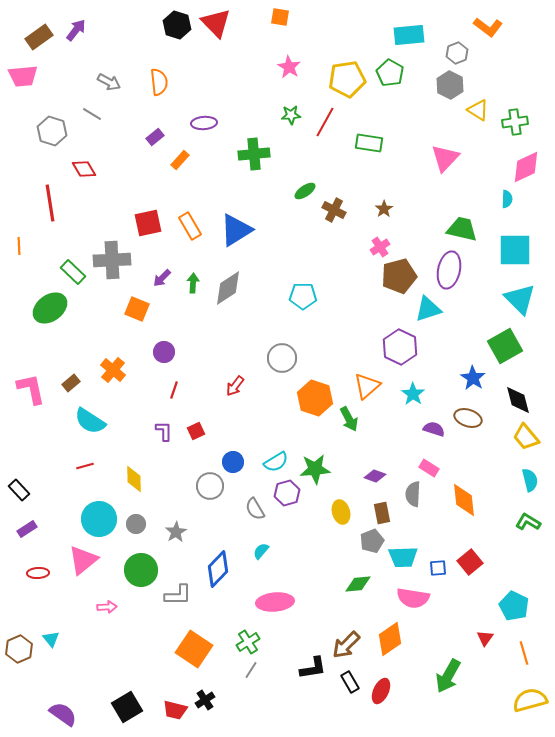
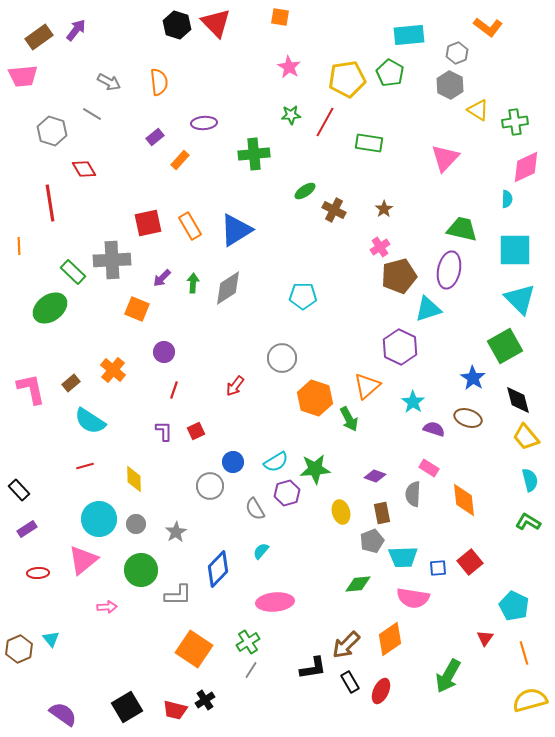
cyan star at (413, 394): moved 8 px down
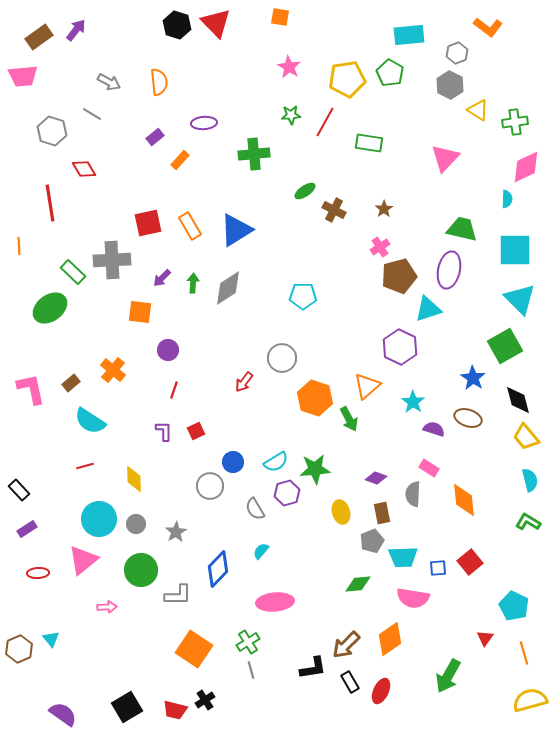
orange square at (137, 309): moved 3 px right, 3 px down; rotated 15 degrees counterclockwise
purple circle at (164, 352): moved 4 px right, 2 px up
red arrow at (235, 386): moved 9 px right, 4 px up
purple diamond at (375, 476): moved 1 px right, 2 px down
gray line at (251, 670): rotated 48 degrees counterclockwise
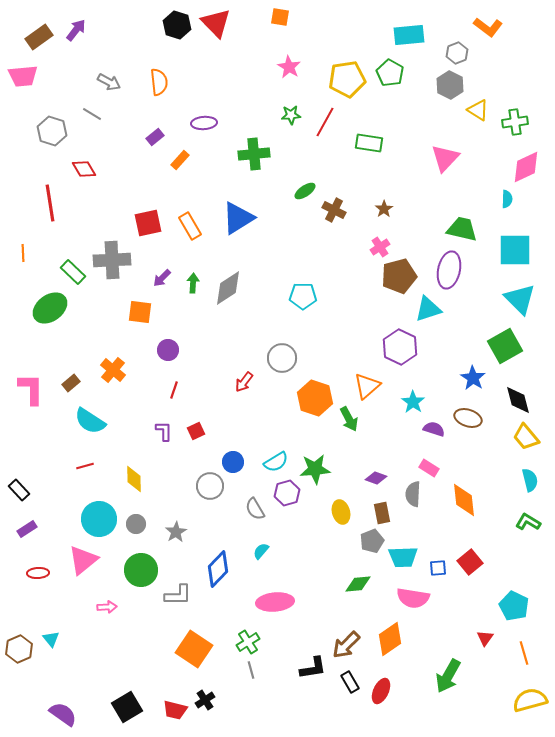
blue triangle at (236, 230): moved 2 px right, 12 px up
orange line at (19, 246): moved 4 px right, 7 px down
pink L-shape at (31, 389): rotated 12 degrees clockwise
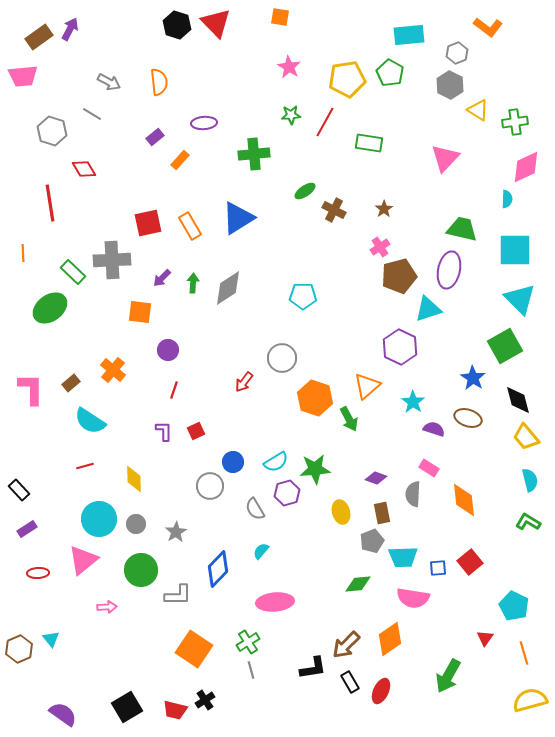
purple arrow at (76, 30): moved 6 px left, 1 px up; rotated 10 degrees counterclockwise
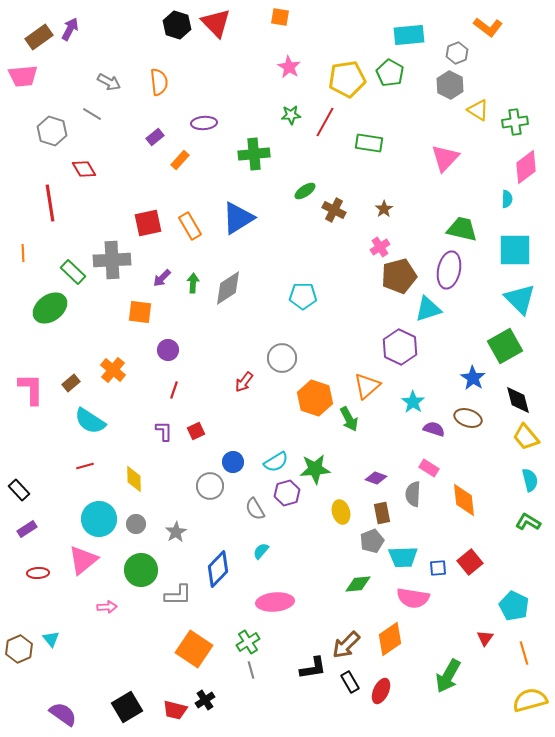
pink diamond at (526, 167): rotated 12 degrees counterclockwise
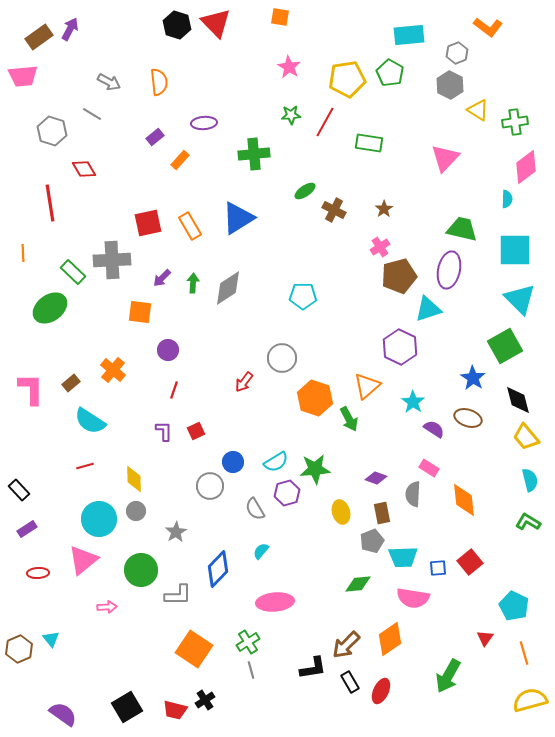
purple semicircle at (434, 429): rotated 15 degrees clockwise
gray circle at (136, 524): moved 13 px up
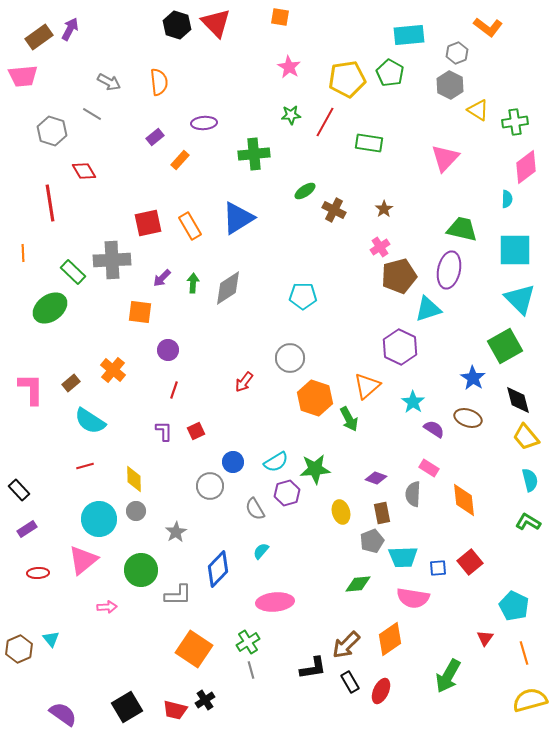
red diamond at (84, 169): moved 2 px down
gray circle at (282, 358): moved 8 px right
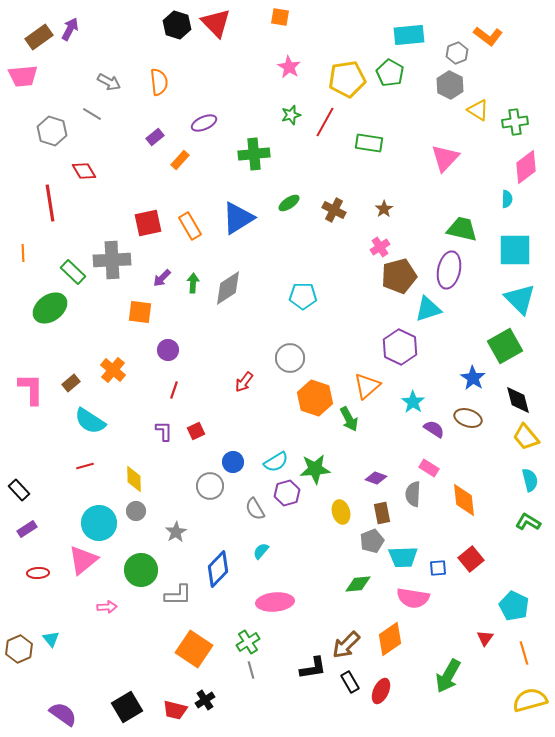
orange L-shape at (488, 27): moved 9 px down
green star at (291, 115): rotated 12 degrees counterclockwise
purple ellipse at (204, 123): rotated 20 degrees counterclockwise
green ellipse at (305, 191): moved 16 px left, 12 px down
cyan circle at (99, 519): moved 4 px down
red square at (470, 562): moved 1 px right, 3 px up
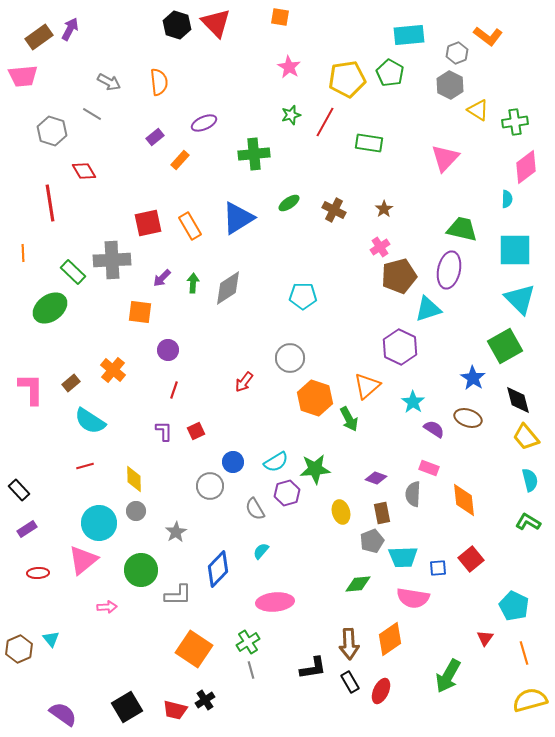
pink rectangle at (429, 468): rotated 12 degrees counterclockwise
brown arrow at (346, 645): moved 3 px right, 1 px up; rotated 48 degrees counterclockwise
